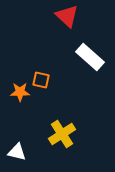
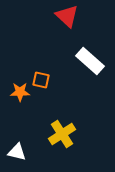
white rectangle: moved 4 px down
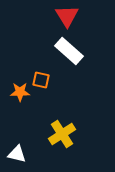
red triangle: rotated 15 degrees clockwise
white rectangle: moved 21 px left, 10 px up
white triangle: moved 2 px down
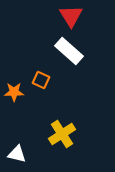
red triangle: moved 4 px right
orange square: rotated 12 degrees clockwise
orange star: moved 6 px left
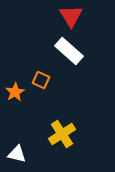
orange star: moved 1 px right; rotated 30 degrees counterclockwise
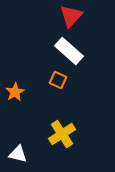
red triangle: rotated 15 degrees clockwise
orange square: moved 17 px right
white triangle: moved 1 px right
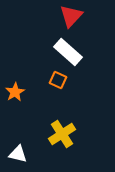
white rectangle: moved 1 px left, 1 px down
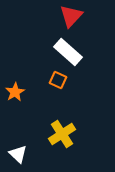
white triangle: rotated 30 degrees clockwise
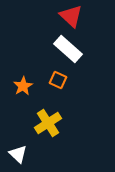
red triangle: rotated 30 degrees counterclockwise
white rectangle: moved 3 px up
orange star: moved 8 px right, 6 px up
yellow cross: moved 14 px left, 11 px up
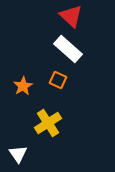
white triangle: rotated 12 degrees clockwise
